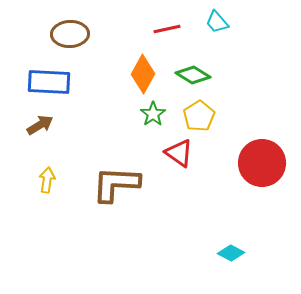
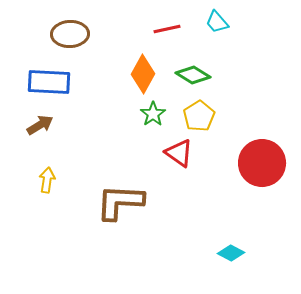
brown L-shape: moved 4 px right, 18 px down
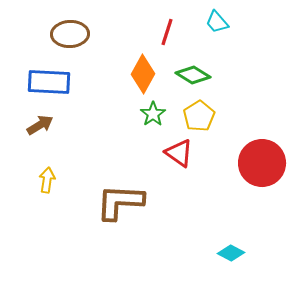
red line: moved 3 px down; rotated 60 degrees counterclockwise
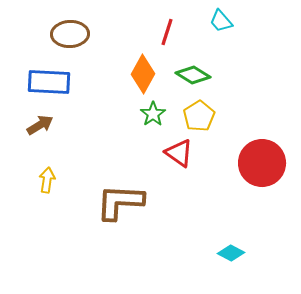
cyan trapezoid: moved 4 px right, 1 px up
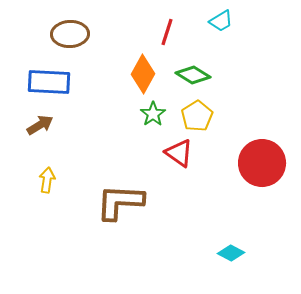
cyan trapezoid: rotated 80 degrees counterclockwise
yellow pentagon: moved 2 px left
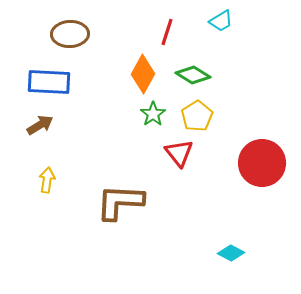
red triangle: rotated 16 degrees clockwise
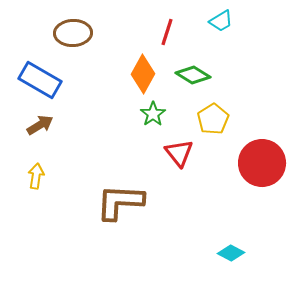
brown ellipse: moved 3 px right, 1 px up
blue rectangle: moved 9 px left, 2 px up; rotated 27 degrees clockwise
yellow pentagon: moved 16 px right, 3 px down
yellow arrow: moved 11 px left, 4 px up
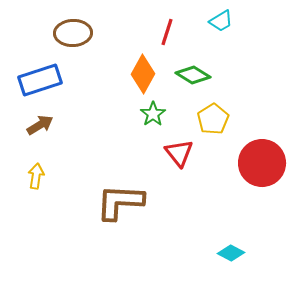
blue rectangle: rotated 48 degrees counterclockwise
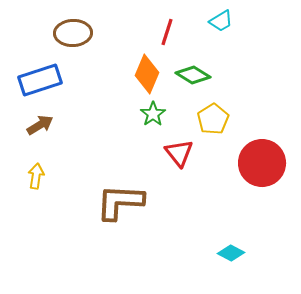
orange diamond: moved 4 px right; rotated 6 degrees counterclockwise
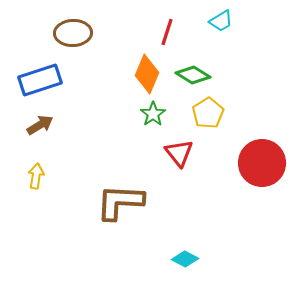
yellow pentagon: moved 5 px left, 6 px up
cyan diamond: moved 46 px left, 6 px down
